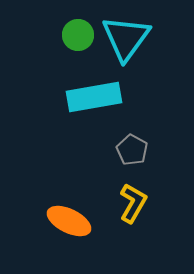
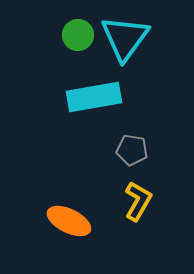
cyan triangle: moved 1 px left
gray pentagon: rotated 20 degrees counterclockwise
yellow L-shape: moved 5 px right, 2 px up
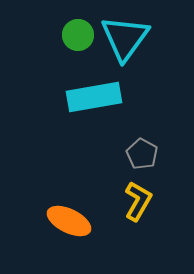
gray pentagon: moved 10 px right, 4 px down; rotated 20 degrees clockwise
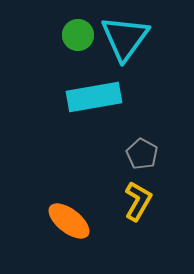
orange ellipse: rotated 12 degrees clockwise
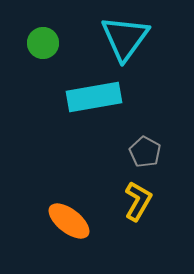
green circle: moved 35 px left, 8 px down
gray pentagon: moved 3 px right, 2 px up
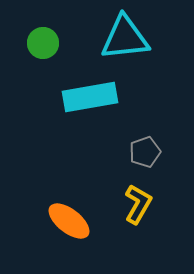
cyan triangle: rotated 48 degrees clockwise
cyan rectangle: moved 4 px left
gray pentagon: rotated 24 degrees clockwise
yellow L-shape: moved 3 px down
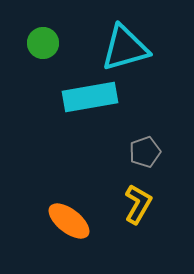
cyan triangle: moved 10 px down; rotated 10 degrees counterclockwise
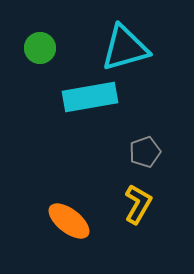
green circle: moved 3 px left, 5 px down
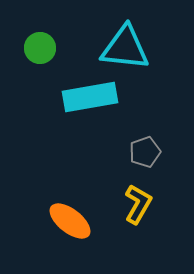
cyan triangle: rotated 22 degrees clockwise
orange ellipse: moved 1 px right
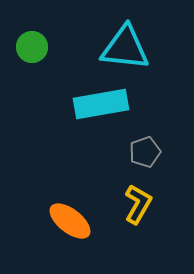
green circle: moved 8 px left, 1 px up
cyan rectangle: moved 11 px right, 7 px down
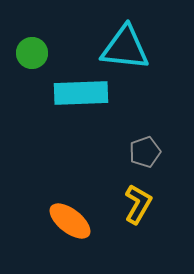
green circle: moved 6 px down
cyan rectangle: moved 20 px left, 11 px up; rotated 8 degrees clockwise
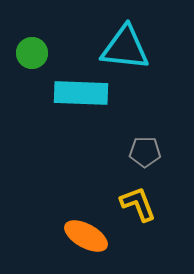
cyan rectangle: rotated 4 degrees clockwise
gray pentagon: rotated 20 degrees clockwise
yellow L-shape: rotated 51 degrees counterclockwise
orange ellipse: moved 16 px right, 15 px down; rotated 9 degrees counterclockwise
